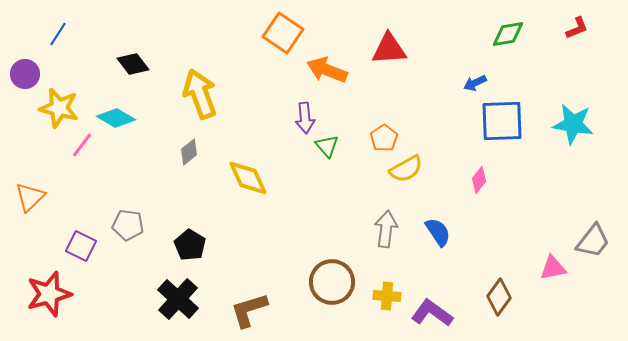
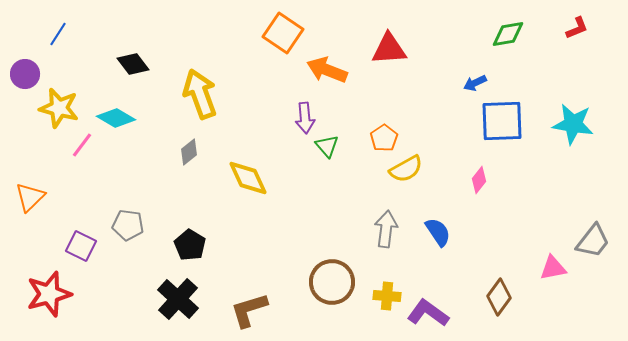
purple L-shape: moved 4 px left
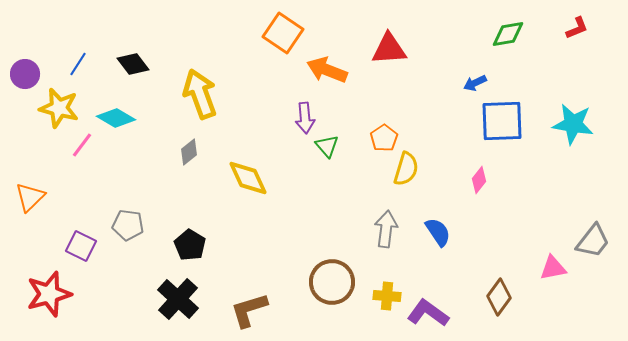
blue line: moved 20 px right, 30 px down
yellow semicircle: rotated 44 degrees counterclockwise
